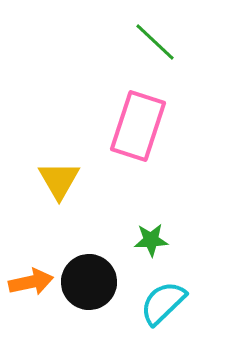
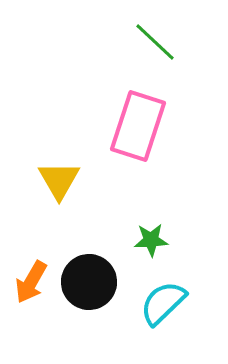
orange arrow: rotated 132 degrees clockwise
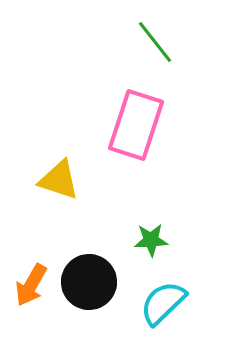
green line: rotated 9 degrees clockwise
pink rectangle: moved 2 px left, 1 px up
yellow triangle: rotated 42 degrees counterclockwise
orange arrow: moved 3 px down
